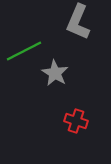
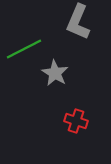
green line: moved 2 px up
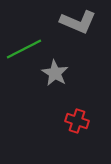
gray L-shape: rotated 90 degrees counterclockwise
red cross: moved 1 px right
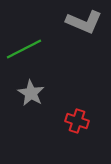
gray L-shape: moved 6 px right
gray star: moved 24 px left, 20 px down
